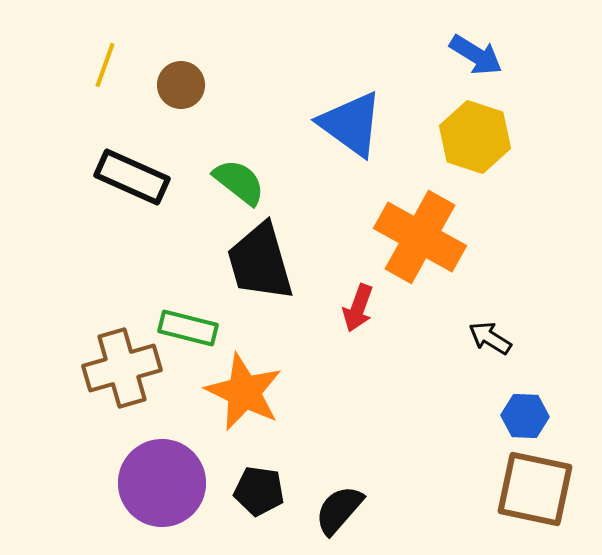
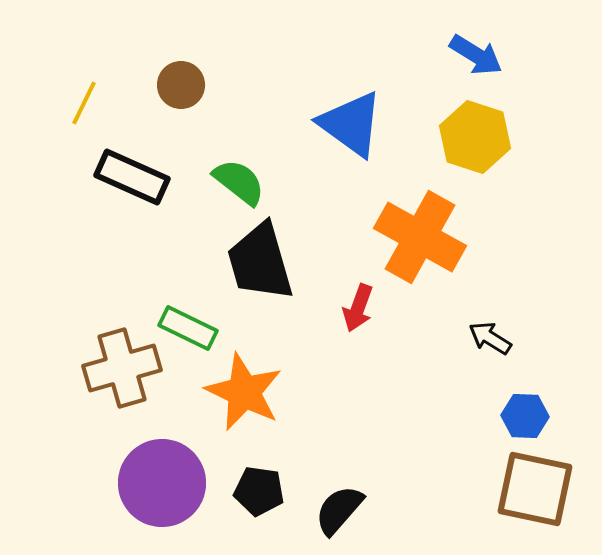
yellow line: moved 21 px left, 38 px down; rotated 6 degrees clockwise
green rectangle: rotated 12 degrees clockwise
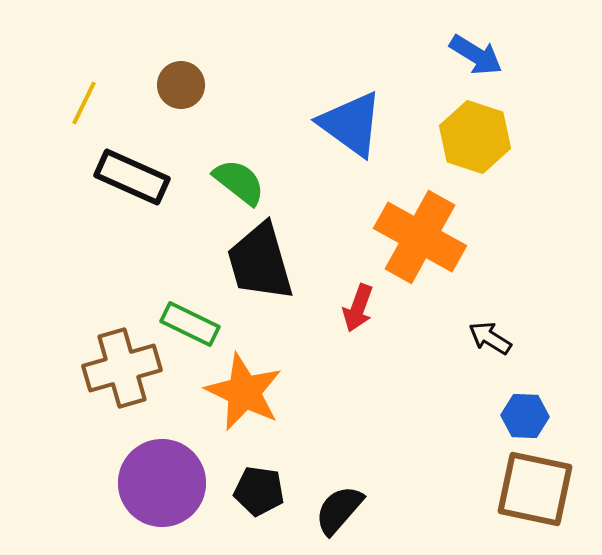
green rectangle: moved 2 px right, 4 px up
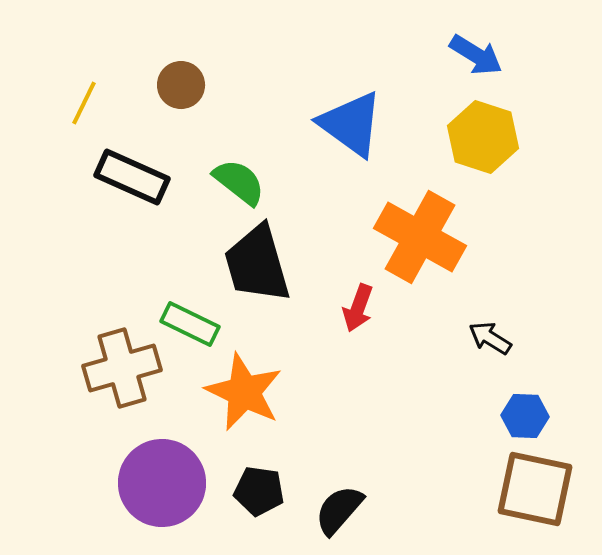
yellow hexagon: moved 8 px right
black trapezoid: moved 3 px left, 2 px down
